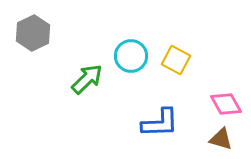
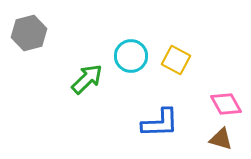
gray hexagon: moved 4 px left; rotated 12 degrees clockwise
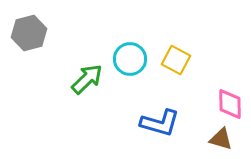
cyan circle: moved 1 px left, 3 px down
pink diamond: moved 4 px right; rotated 28 degrees clockwise
blue L-shape: rotated 18 degrees clockwise
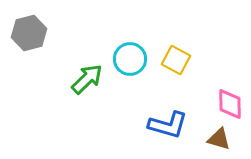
blue L-shape: moved 8 px right, 2 px down
brown triangle: moved 2 px left
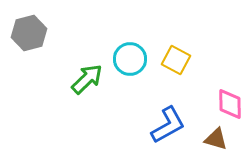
blue L-shape: rotated 45 degrees counterclockwise
brown triangle: moved 3 px left
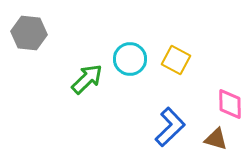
gray hexagon: rotated 20 degrees clockwise
blue L-shape: moved 2 px right, 2 px down; rotated 15 degrees counterclockwise
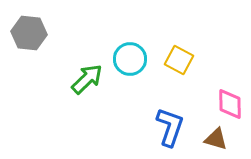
yellow square: moved 3 px right
blue L-shape: rotated 27 degrees counterclockwise
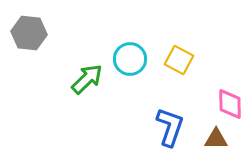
brown triangle: rotated 15 degrees counterclockwise
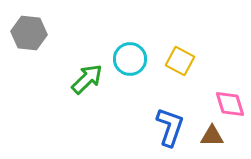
yellow square: moved 1 px right, 1 px down
pink diamond: rotated 16 degrees counterclockwise
brown triangle: moved 4 px left, 3 px up
